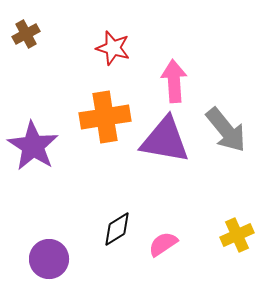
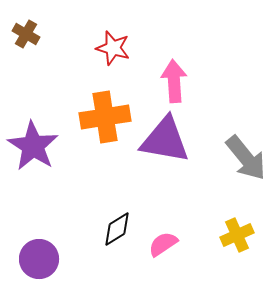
brown cross: rotated 32 degrees counterclockwise
gray arrow: moved 20 px right, 28 px down
purple circle: moved 10 px left
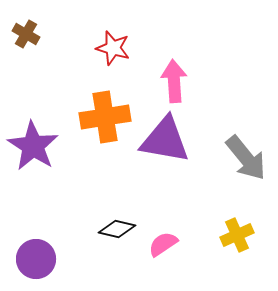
black diamond: rotated 45 degrees clockwise
purple circle: moved 3 px left
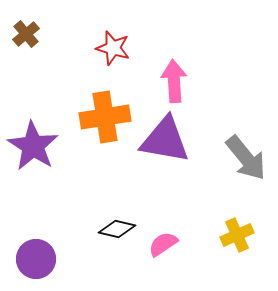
brown cross: rotated 20 degrees clockwise
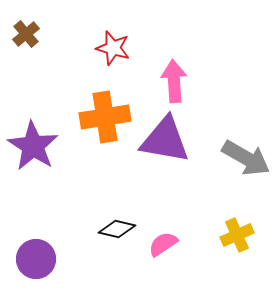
gray arrow: rotated 21 degrees counterclockwise
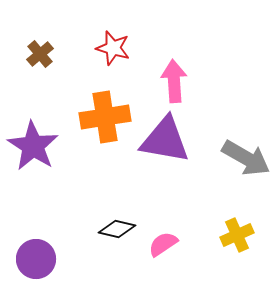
brown cross: moved 14 px right, 20 px down
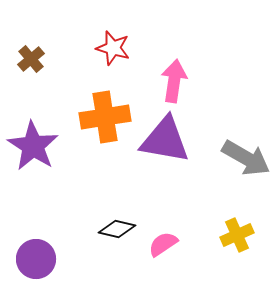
brown cross: moved 9 px left, 5 px down
pink arrow: rotated 12 degrees clockwise
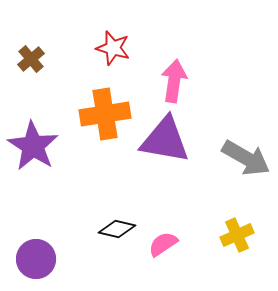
orange cross: moved 3 px up
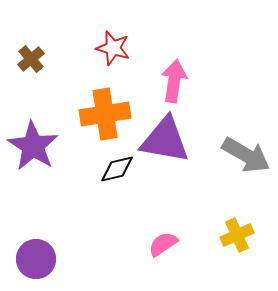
gray arrow: moved 3 px up
black diamond: moved 60 px up; rotated 27 degrees counterclockwise
